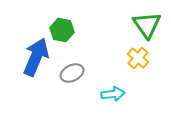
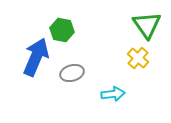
gray ellipse: rotated 10 degrees clockwise
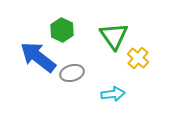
green triangle: moved 33 px left, 11 px down
green hexagon: rotated 15 degrees clockwise
blue arrow: moved 2 px right; rotated 75 degrees counterclockwise
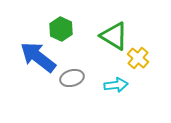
green hexagon: moved 1 px left, 1 px up
green triangle: rotated 24 degrees counterclockwise
gray ellipse: moved 5 px down
cyan arrow: moved 3 px right, 9 px up
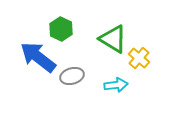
green triangle: moved 1 px left, 3 px down
yellow cross: moved 1 px right
gray ellipse: moved 2 px up
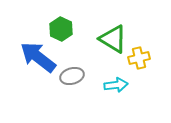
yellow cross: rotated 35 degrees clockwise
